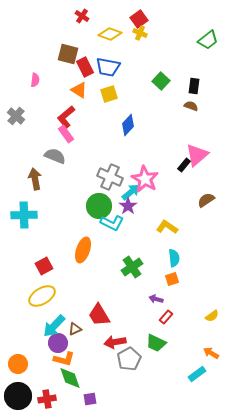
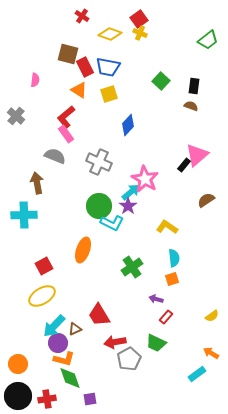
gray cross at (110, 177): moved 11 px left, 15 px up
brown arrow at (35, 179): moved 2 px right, 4 px down
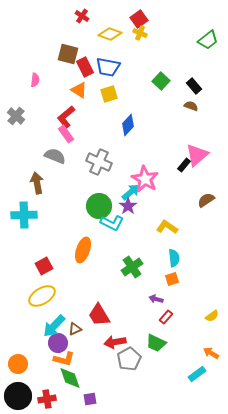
black rectangle at (194, 86): rotated 49 degrees counterclockwise
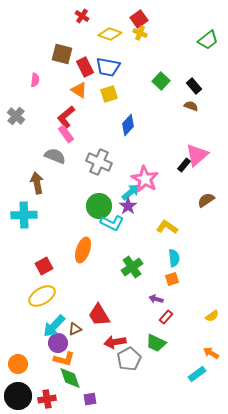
brown square at (68, 54): moved 6 px left
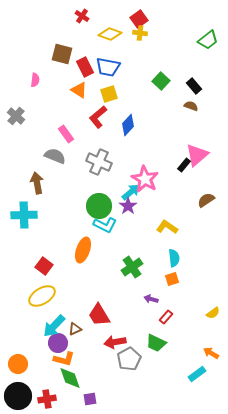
yellow cross at (140, 33): rotated 16 degrees counterclockwise
red L-shape at (66, 117): moved 32 px right
cyan L-shape at (112, 223): moved 7 px left, 2 px down
red square at (44, 266): rotated 24 degrees counterclockwise
purple arrow at (156, 299): moved 5 px left
yellow semicircle at (212, 316): moved 1 px right, 3 px up
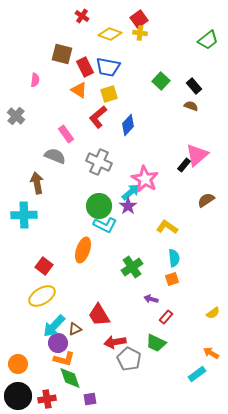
gray pentagon at (129, 359): rotated 15 degrees counterclockwise
